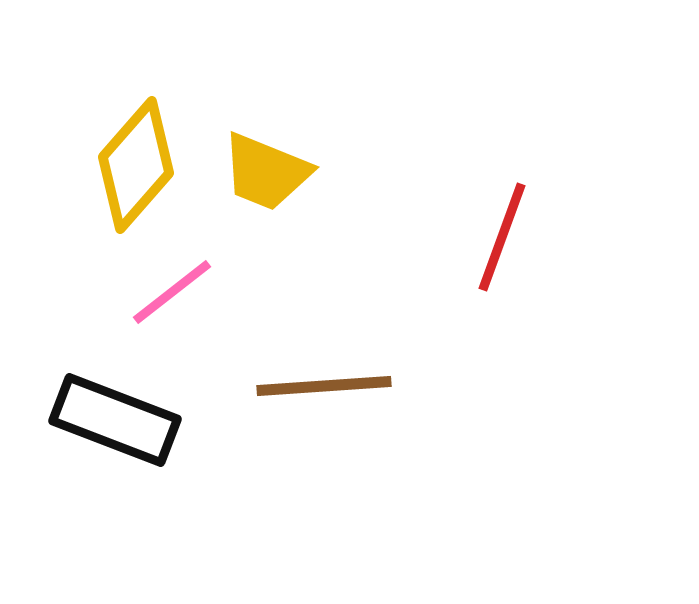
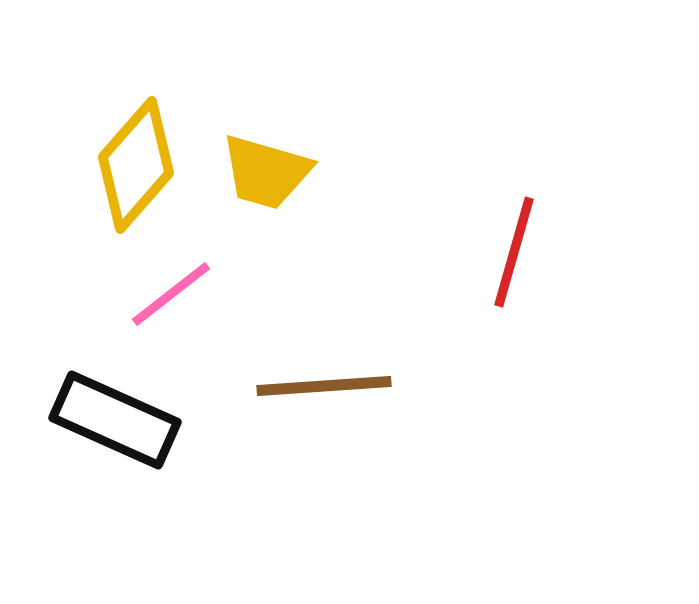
yellow trapezoid: rotated 6 degrees counterclockwise
red line: moved 12 px right, 15 px down; rotated 4 degrees counterclockwise
pink line: moved 1 px left, 2 px down
black rectangle: rotated 3 degrees clockwise
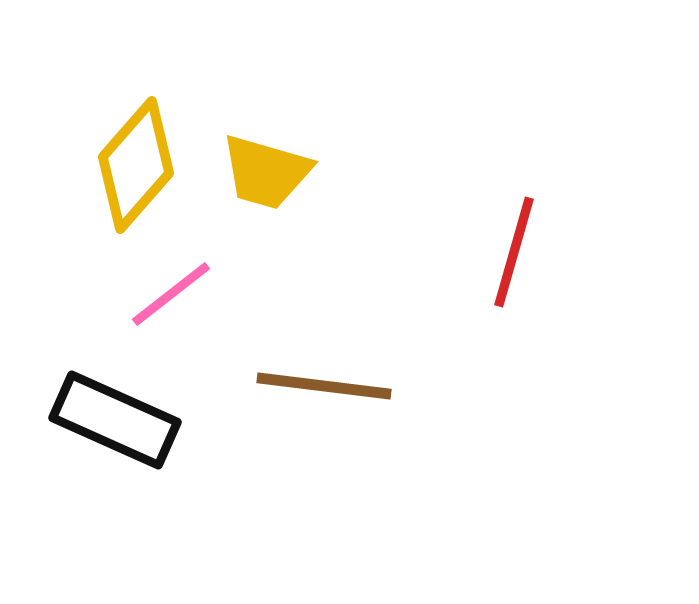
brown line: rotated 11 degrees clockwise
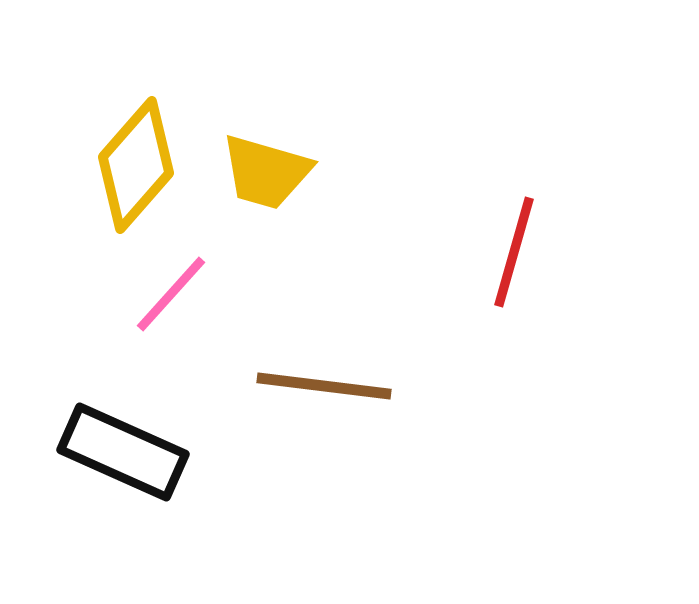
pink line: rotated 10 degrees counterclockwise
black rectangle: moved 8 px right, 32 px down
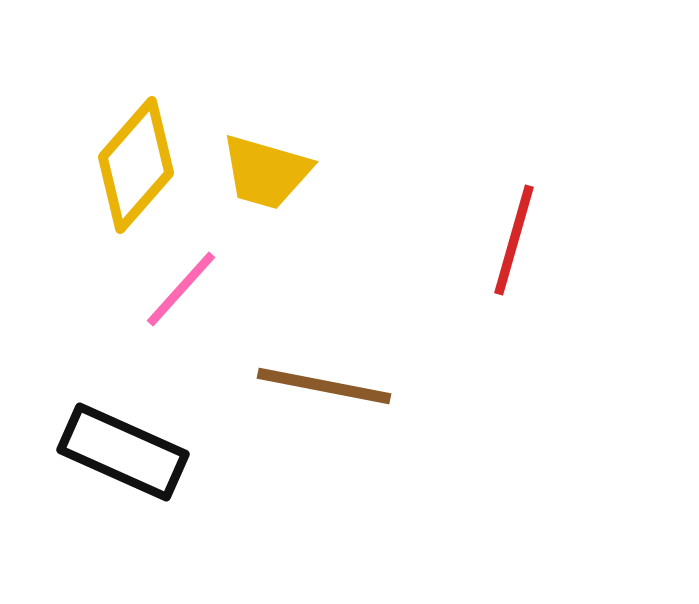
red line: moved 12 px up
pink line: moved 10 px right, 5 px up
brown line: rotated 4 degrees clockwise
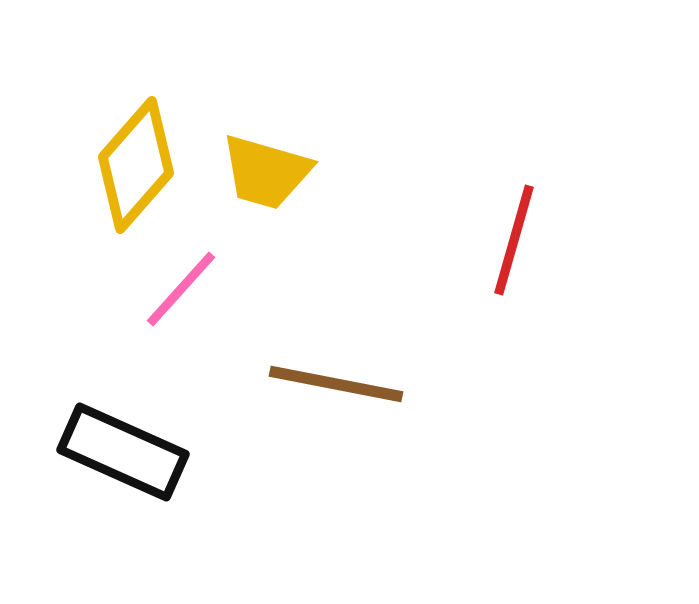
brown line: moved 12 px right, 2 px up
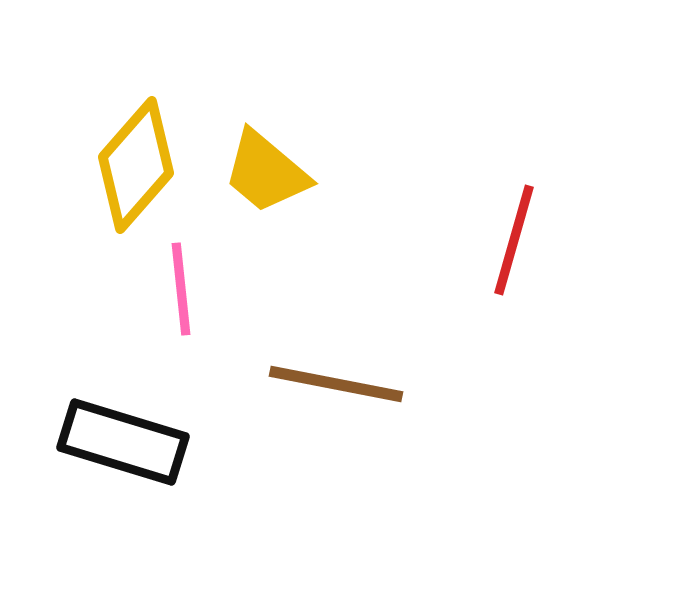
yellow trapezoid: rotated 24 degrees clockwise
pink line: rotated 48 degrees counterclockwise
black rectangle: moved 10 px up; rotated 7 degrees counterclockwise
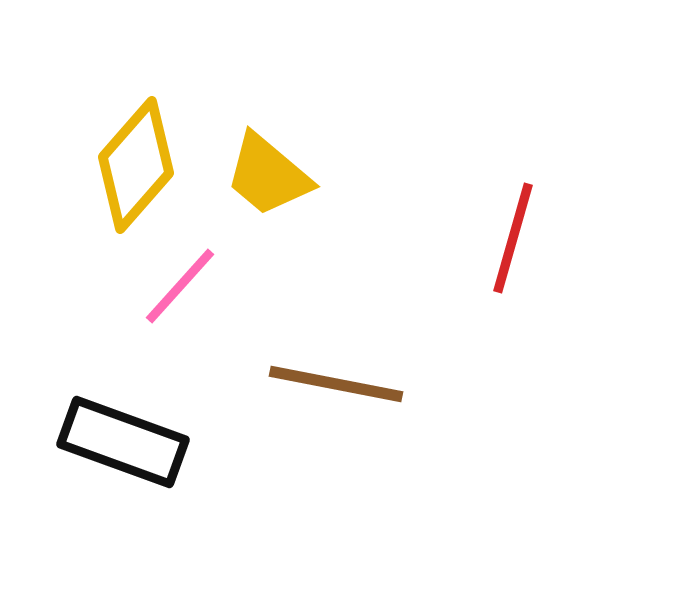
yellow trapezoid: moved 2 px right, 3 px down
red line: moved 1 px left, 2 px up
pink line: moved 1 px left, 3 px up; rotated 48 degrees clockwise
black rectangle: rotated 3 degrees clockwise
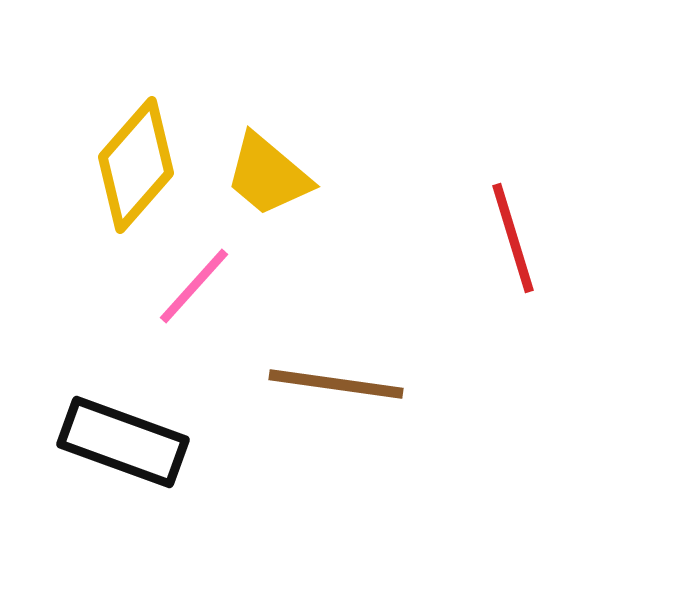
red line: rotated 33 degrees counterclockwise
pink line: moved 14 px right
brown line: rotated 3 degrees counterclockwise
